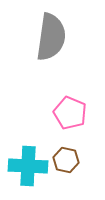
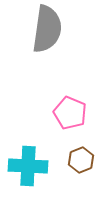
gray semicircle: moved 4 px left, 8 px up
brown hexagon: moved 15 px right; rotated 25 degrees clockwise
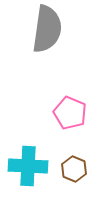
brown hexagon: moved 7 px left, 9 px down; rotated 15 degrees counterclockwise
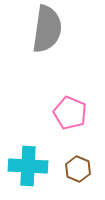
brown hexagon: moved 4 px right
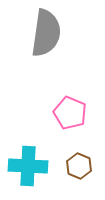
gray semicircle: moved 1 px left, 4 px down
brown hexagon: moved 1 px right, 3 px up
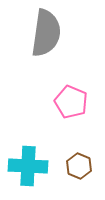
pink pentagon: moved 1 px right, 11 px up
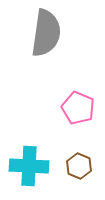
pink pentagon: moved 7 px right, 6 px down
cyan cross: moved 1 px right
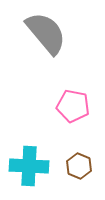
gray semicircle: rotated 48 degrees counterclockwise
pink pentagon: moved 5 px left, 2 px up; rotated 12 degrees counterclockwise
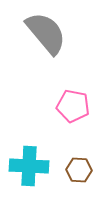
brown hexagon: moved 4 px down; rotated 20 degrees counterclockwise
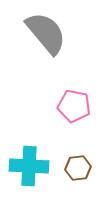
pink pentagon: moved 1 px right
brown hexagon: moved 1 px left, 2 px up; rotated 10 degrees counterclockwise
